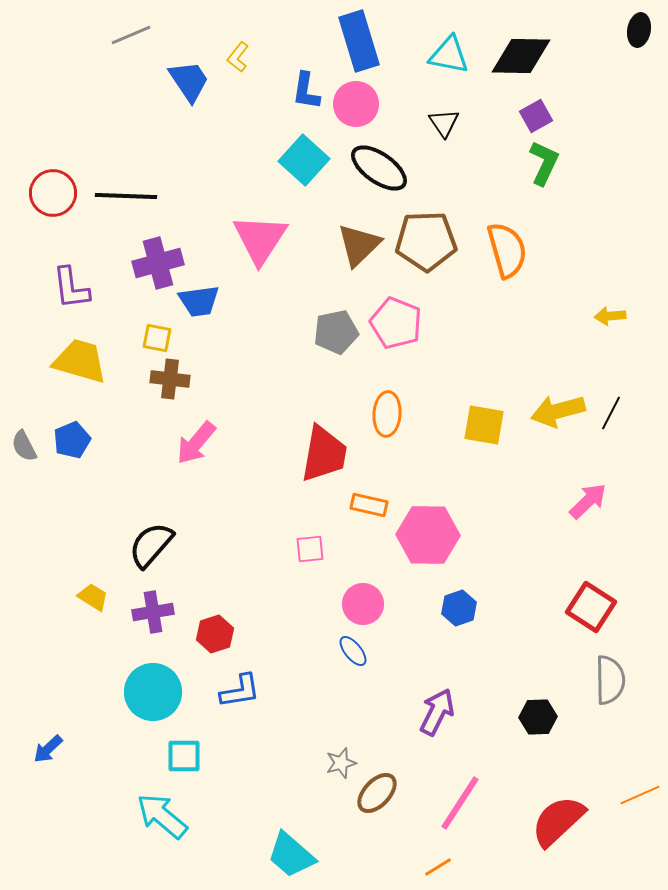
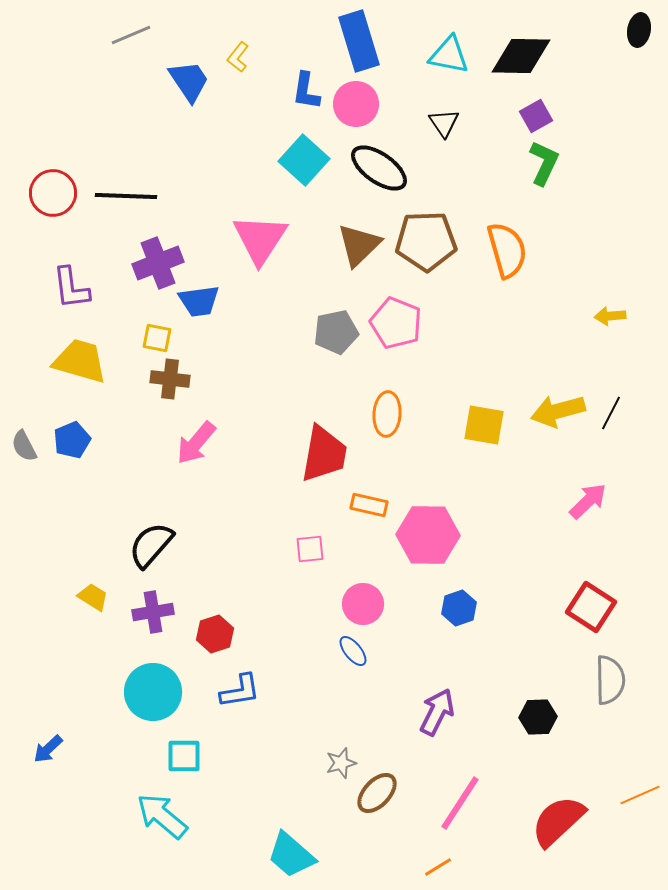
purple cross at (158, 263): rotated 6 degrees counterclockwise
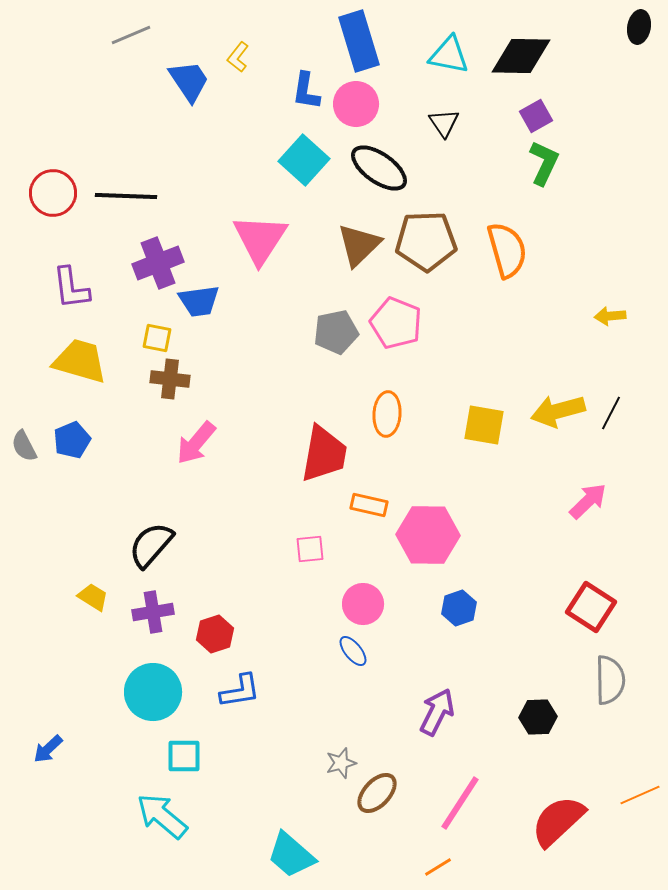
black ellipse at (639, 30): moved 3 px up
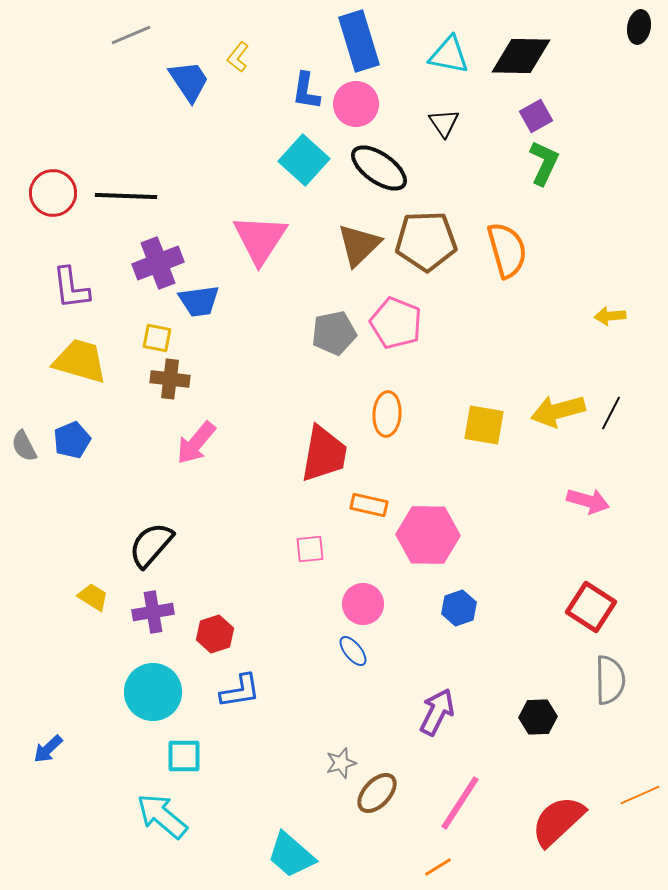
gray pentagon at (336, 332): moved 2 px left, 1 px down
pink arrow at (588, 501): rotated 60 degrees clockwise
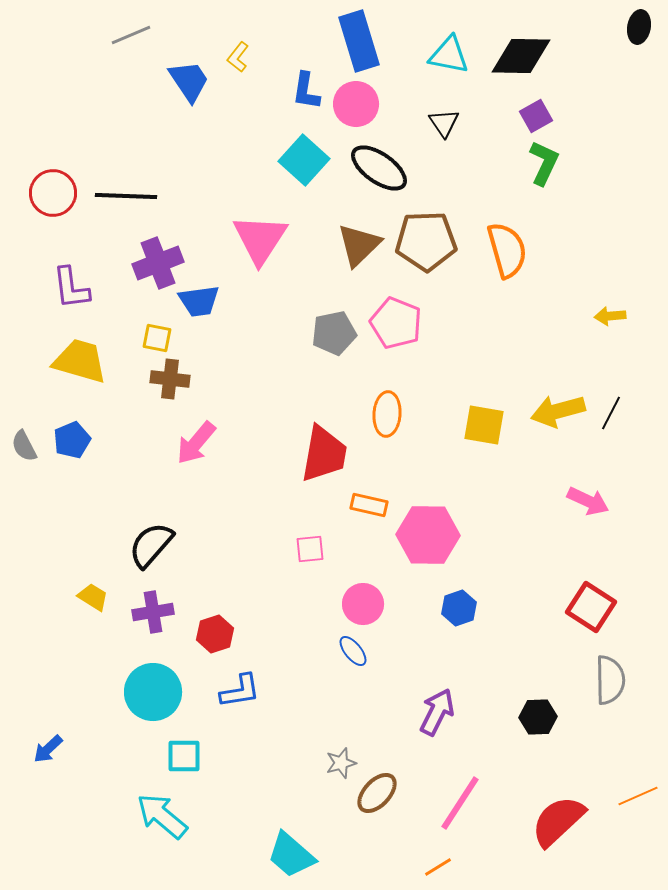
pink arrow at (588, 501): rotated 9 degrees clockwise
orange line at (640, 795): moved 2 px left, 1 px down
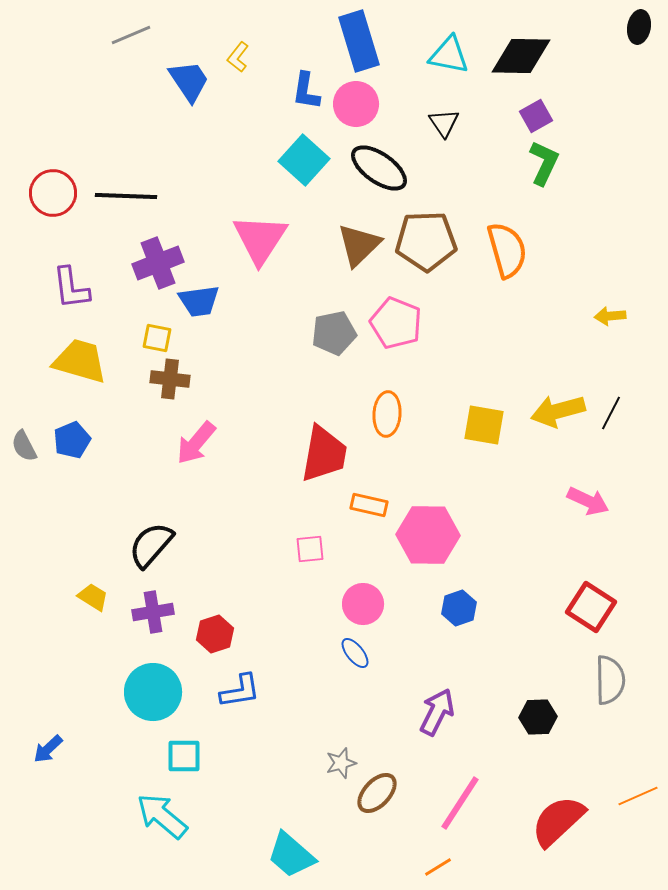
blue ellipse at (353, 651): moved 2 px right, 2 px down
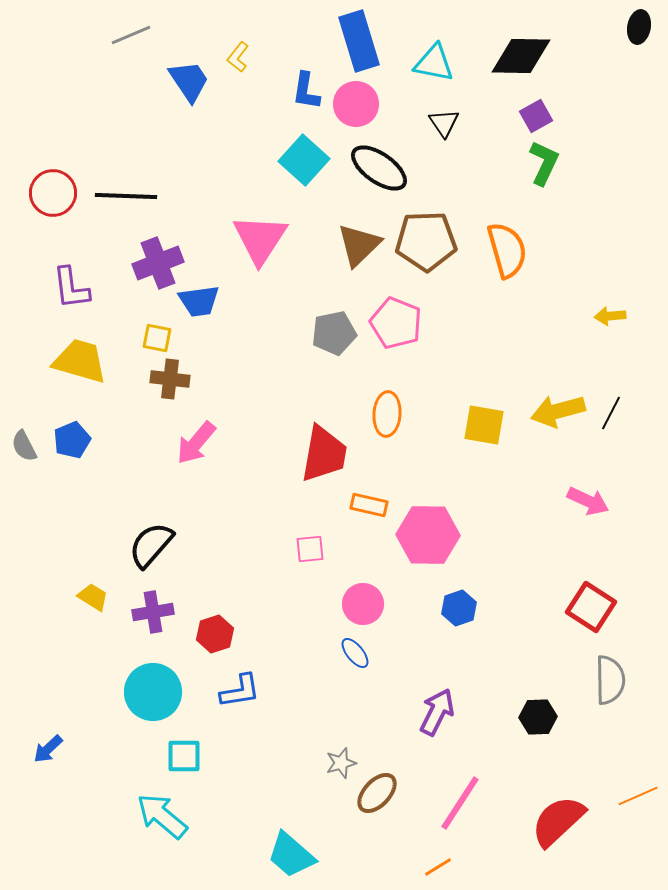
cyan triangle at (449, 55): moved 15 px left, 8 px down
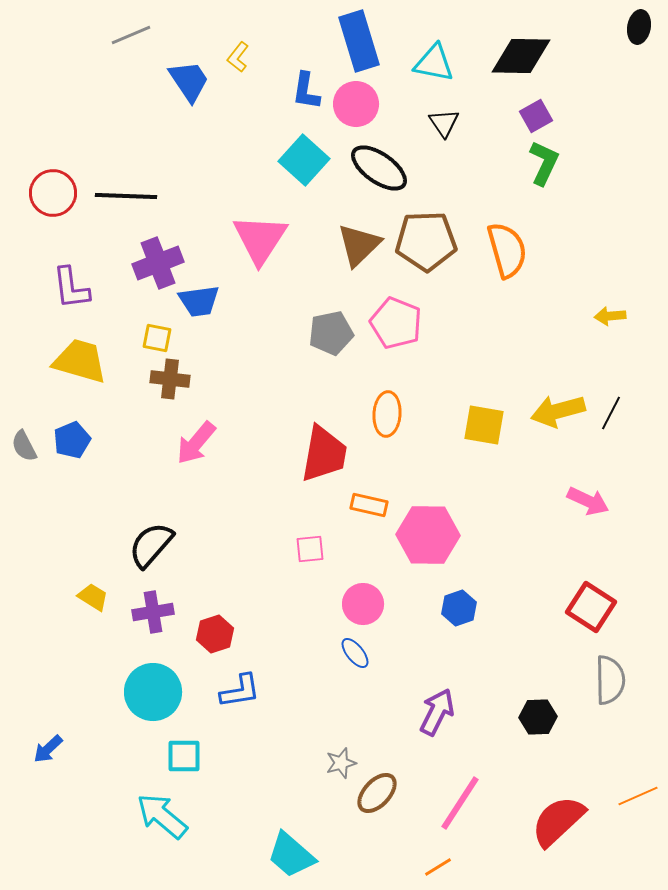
gray pentagon at (334, 333): moved 3 px left
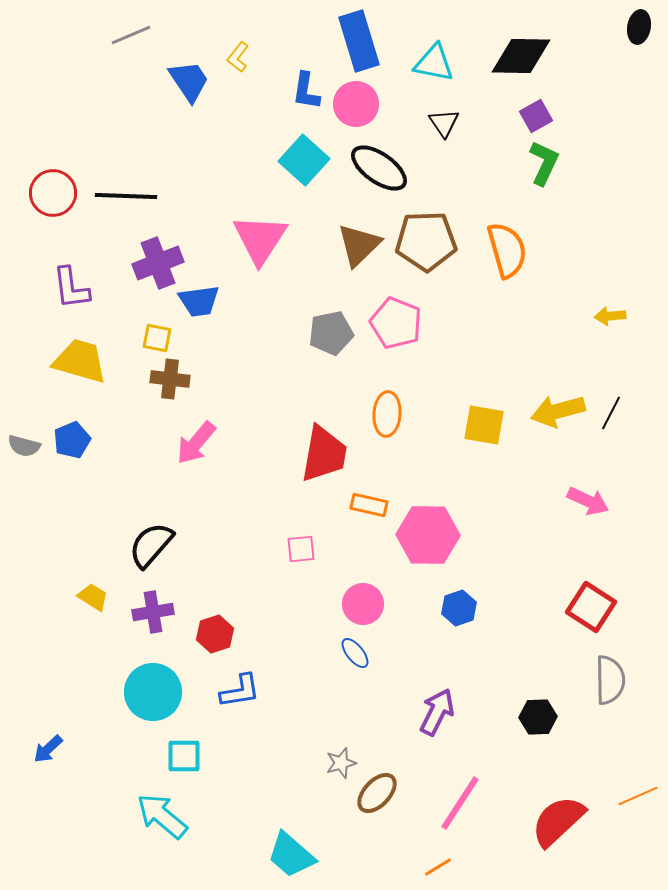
gray semicircle at (24, 446): rotated 48 degrees counterclockwise
pink square at (310, 549): moved 9 px left
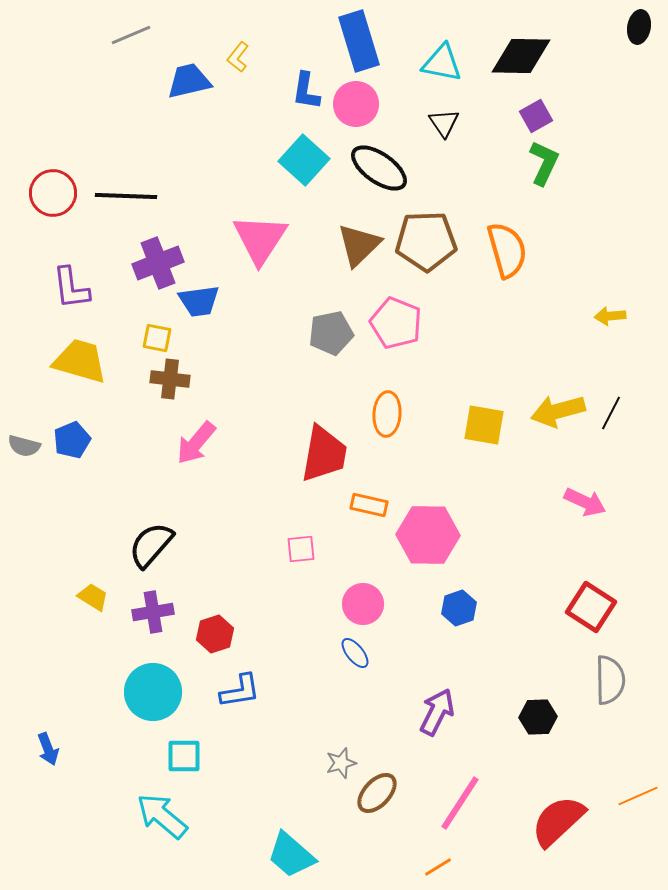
cyan triangle at (434, 63): moved 8 px right
blue trapezoid at (189, 81): rotated 69 degrees counterclockwise
pink arrow at (588, 501): moved 3 px left, 1 px down
blue arrow at (48, 749): rotated 68 degrees counterclockwise
